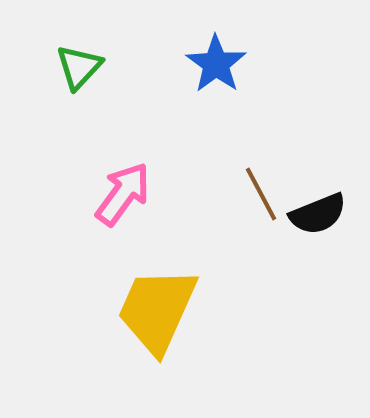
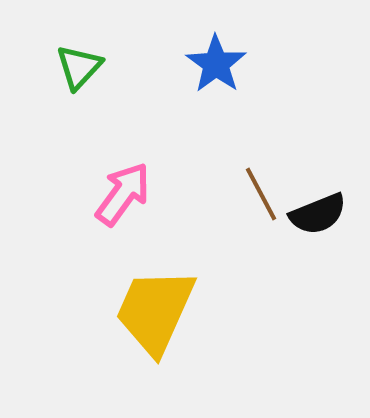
yellow trapezoid: moved 2 px left, 1 px down
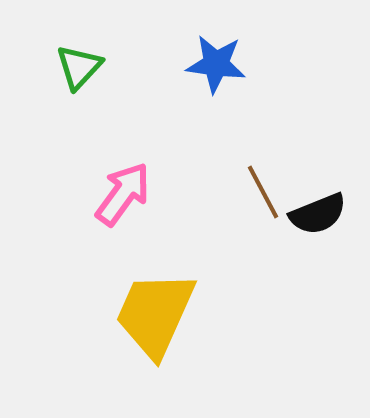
blue star: rotated 28 degrees counterclockwise
brown line: moved 2 px right, 2 px up
yellow trapezoid: moved 3 px down
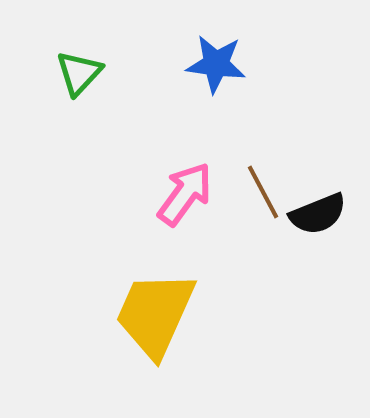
green triangle: moved 6 px down
pink arrow: moved 62 px right
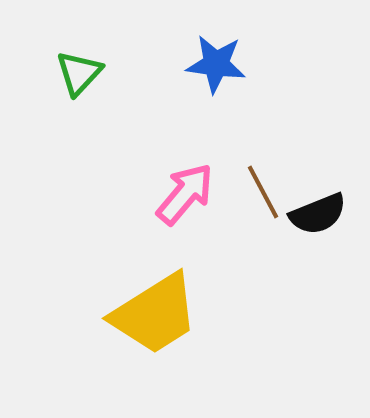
pink arrow: rotated 4 degrees clockwise
yellow trapezoid: rotated 146 degrees counterclockwise
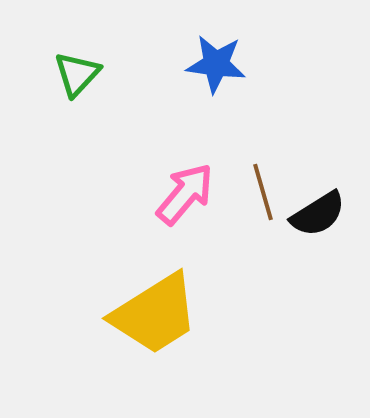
green triangle: moved 2 px left, 1 px down
brown line: rotated 12 degrees clockwise
black semicircle: rotated 10 degrees counterclockwise
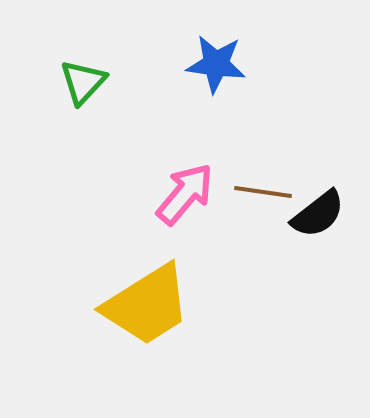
green triangle: moved 6 px right, 8 px down
brown line: rotated 66 degrees counterclockwise
black semicircle: rotated 6 degrees counterclockwise
yellow trapezoid: moved 8 px left, 9 px up
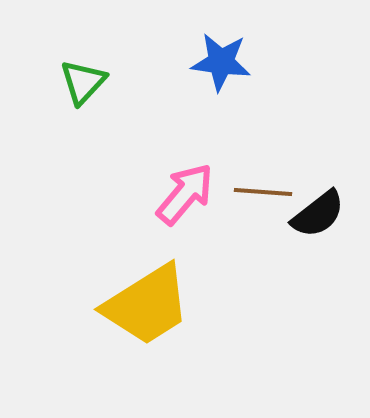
blue star: moved 5 px right, 2 px up
brown line: rotated 4 degrees counterclockwise
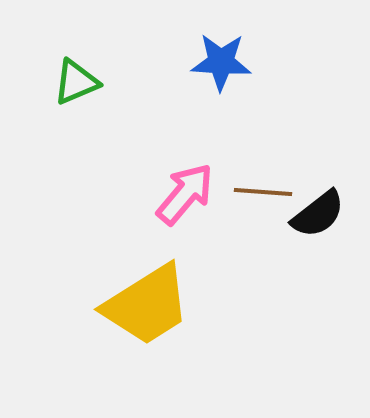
blue star: rotated 4 degrees counterclockwise
green triangle: moved 7 px left; rotated 24 degrees clockwise
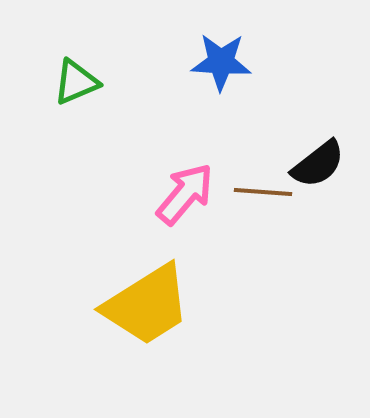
black semicircle: moved 50 px up
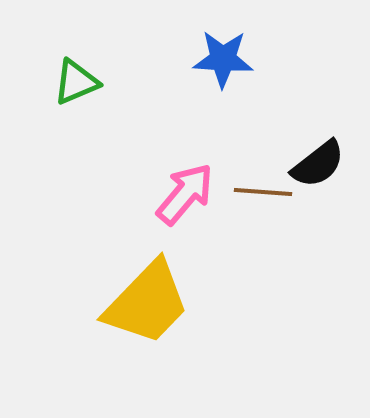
blue star: moved 2 px right, 3 px up
yellow trapezoid: moved 2 px up; rotated 14 degrees counterclockwise
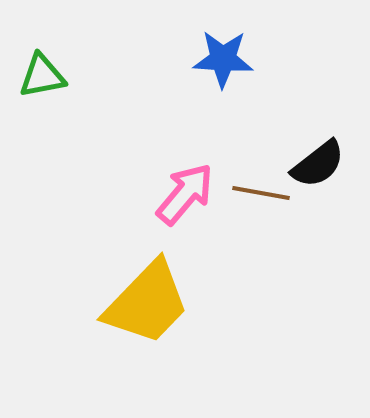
green triangle: moved 34 px left, 6 px up; rotated 12 degrees clockwise
brown line: moved 2 px left, 1 px down; rotated 6 degrees clockwise
